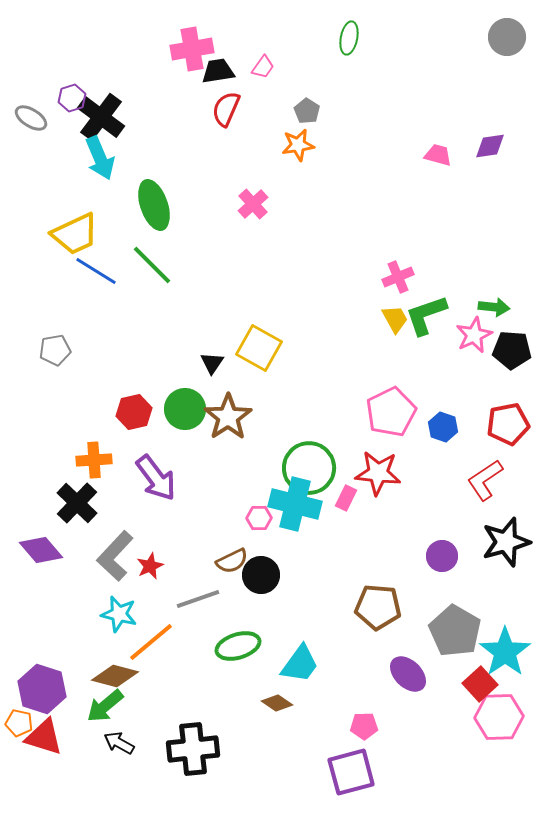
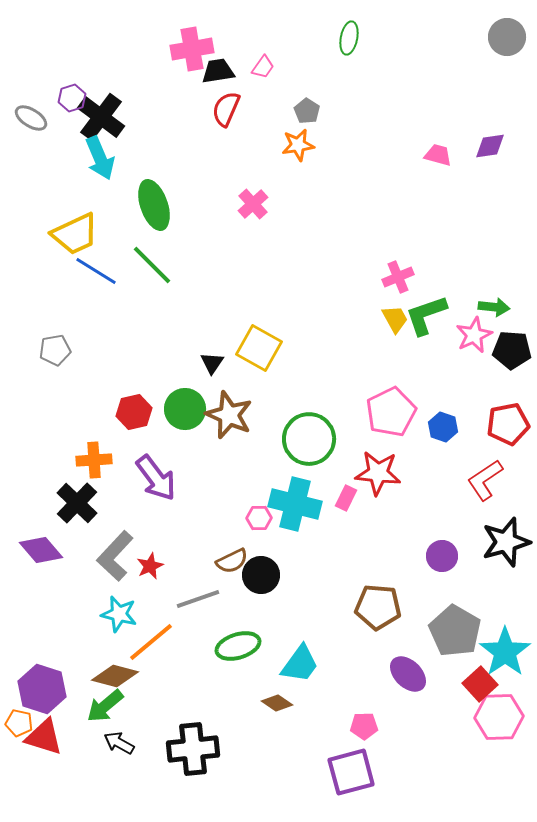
brown star at (228, 417): moved 1 px right, 2 px up; rotated 15 degrees counterclockwise
green circle at (309, 468): moved 29 px up
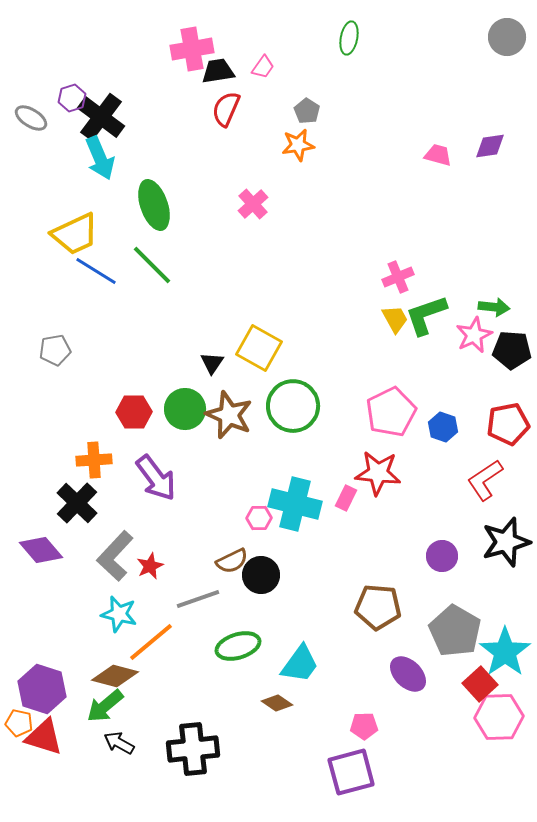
red hexagon at (134, 412): rotated 12 degrees clockwise
green circle at (309, 439): moved 16 px left, 33 px up
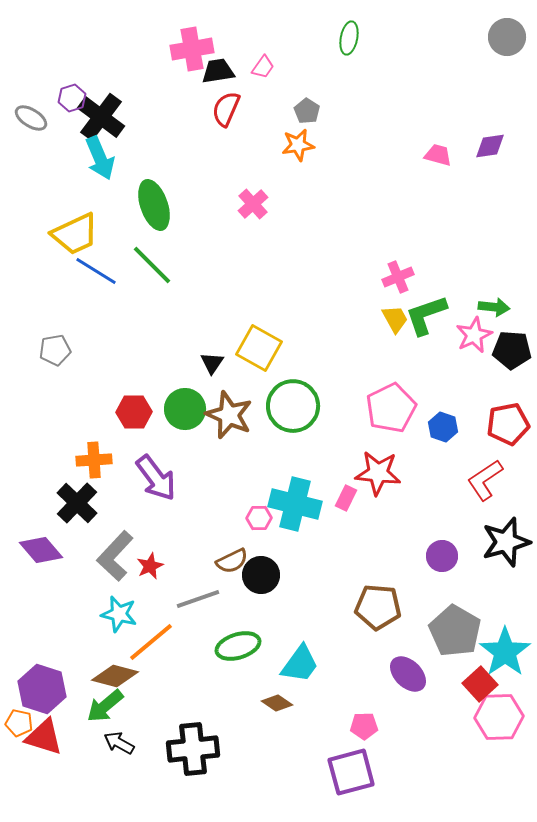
pink pentagon at (391, 412): moved 4 px up
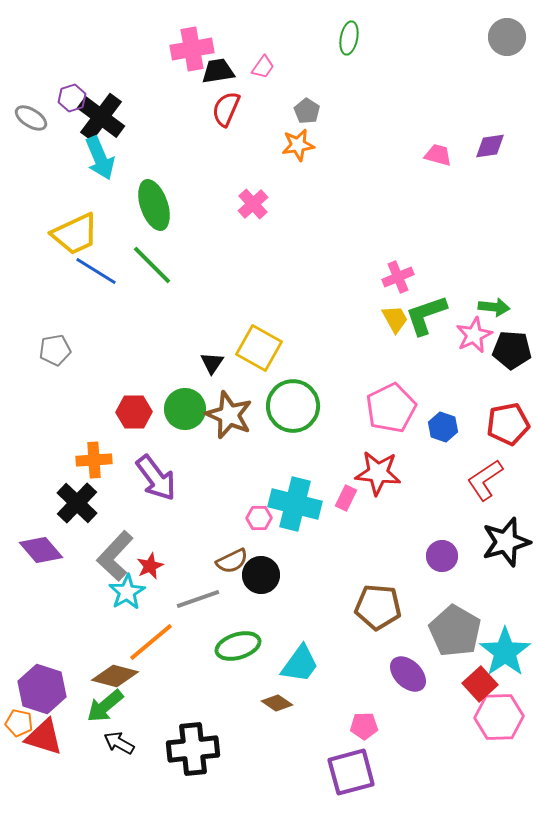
cyan star at (119, 614): moved 8 px right, 22 px up; rotated 27 degrees clockwise
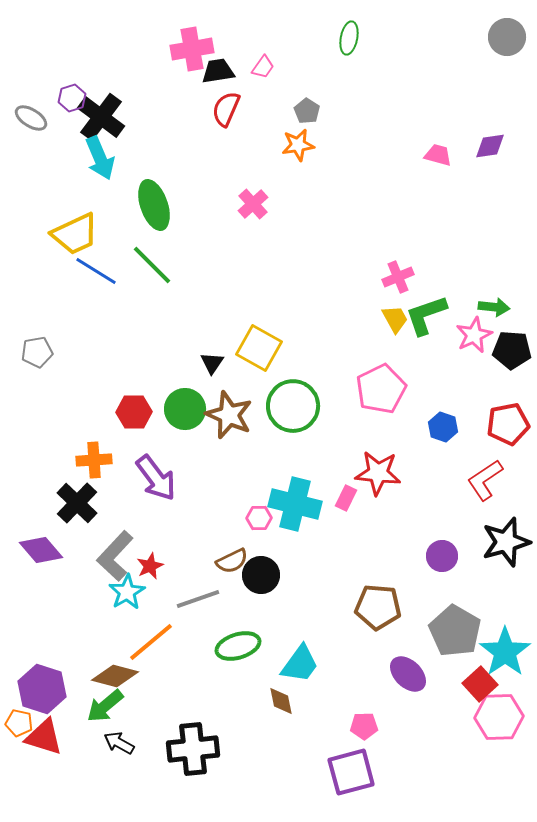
gray pentagon at (55, 350): moved 18 px left, 2 px down
pink pentagon at (391, 408): moved 10 px left, 19 px up
brown diamond at (277, 703): moved 4 px right, 2 px up; rotated 44 degrees clockwise
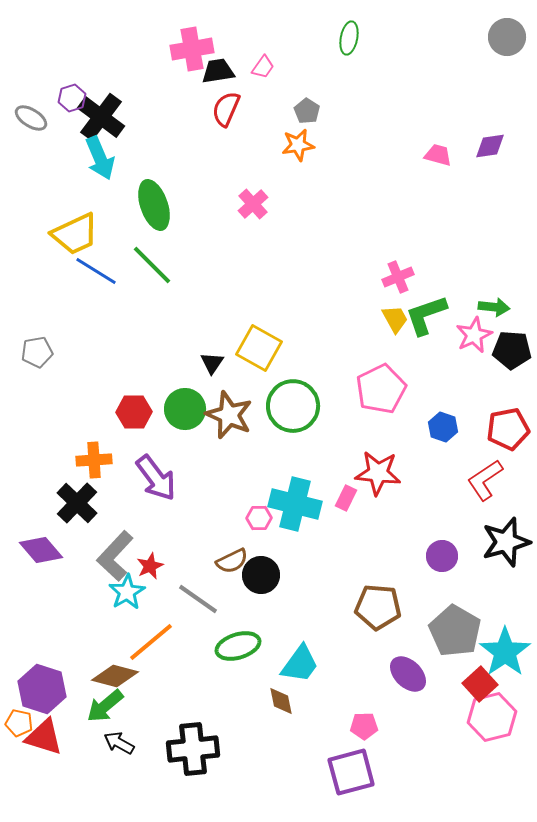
red pentagon at (508, 424): moved 5 px down
gray line at (198, 599): rotated 54 degrees clockwise
pink hexagon at (499, 717): moved 7 px left; rotated 12 degrees counterclockwise
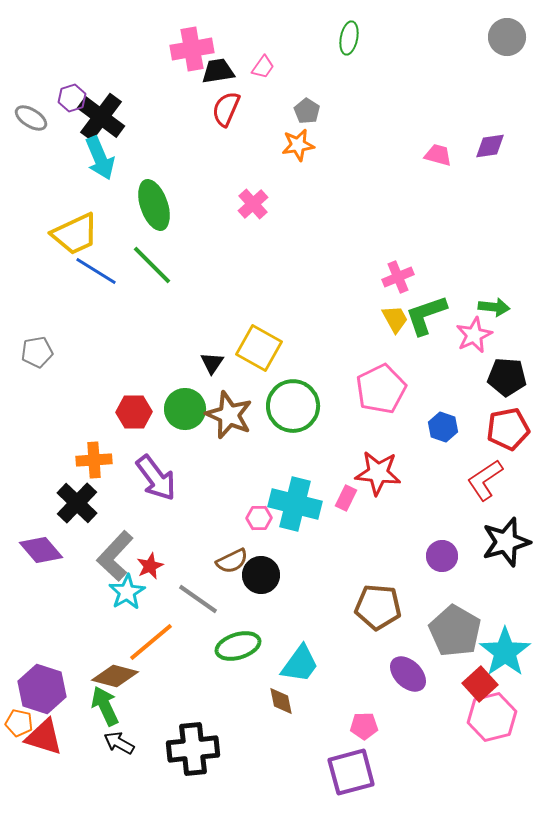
black pentagon at (512, 350): moved 5 px left, 27 px down
green arrow at (105, 706): rotated 105 degrees clockwise
